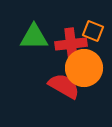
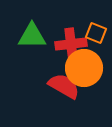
orange square: moved 3 px right, 2 px down
green triangle: moved 2 px left, 1 px up
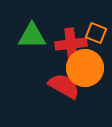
orange circle: moved 1 px right
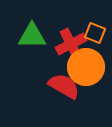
orange square: moved 1 px left
red cross: rotated 20 degrees counterclockwise
orange circle: moved 1 px right, 1 px up
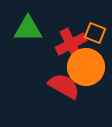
green triangle: moved 4 px left, 7 px up
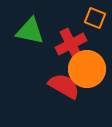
green triangle: moved 2 px right, 2 px down; rotated 12 degrees clockwise
orange square: moved 15 px up
orange circle: moved 1 px right, 2 px down
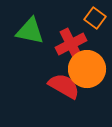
orange square: rotated 15 degrees clockwise
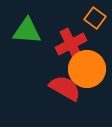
green triangle: moved 3 px left; rotated 8 degrees counterclockwise
red semicircle: moved 1 px right, 2 px down
